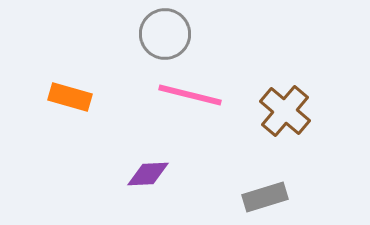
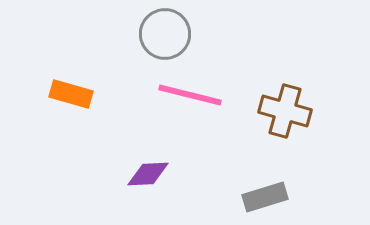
orange rectangle: moved 1 px right, 3 px up
brown cross: rotated 24 degrees counterclockwise
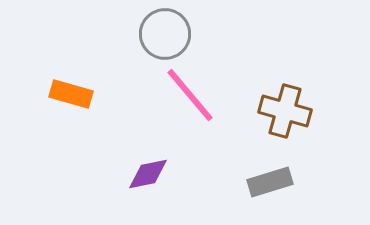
pink line: rotated 36 degrees clockwise
purple diamond: rotated 9 degrees counterclockwise
gray rectangle: moved 5 px right, 15 px up
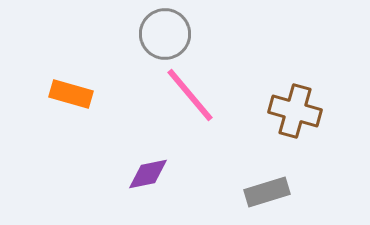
brown cross: moved 10 px right
gray rectangle: moved 3 px left, 10 px down
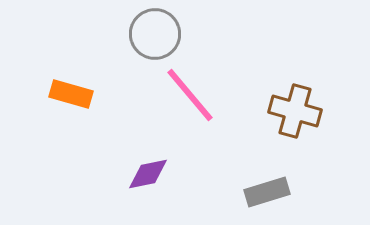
gray circle: moved 10 px left
